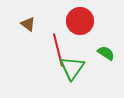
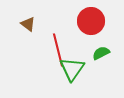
red circle: moved 11 px right
green semicircle: moved 5 px left; rotated 60 degrees counterclockwise
green triangle: moved 1 px down
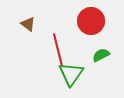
green semicircle: moved 2 px down
green triangle: moved 1 px left, 5 px down
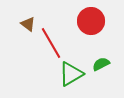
red line: moved 7 px left, 7 px up; rotated 16 degrees counterclockwise
green semicircle: moved 9 px down
green triangle: rotated 24 degrees clockwise
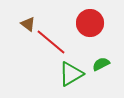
red circle: moved 1 px left, 2 px down
red line: moved 1 px up; rotated 20 degrees counterclockwise
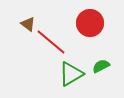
green semicircle: moved 2 px down
